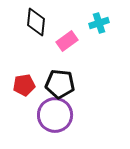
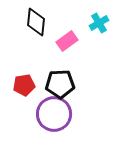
cyan cross: rotated 12 degrees counterclockwise
black pentagon: rotated 8 degrees counterclockwise
purple circle: moved 1 px left, 1 px up
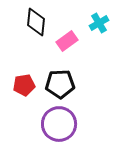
purple circle: moved 5 px right, 10 px down
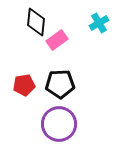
pink rectangle: moved 10 px left, 1 px up
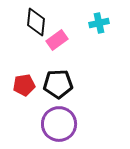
cyan cross: rotated 18 degrees clockwise
black pentagon: moved 2 px left
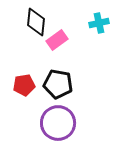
black pentagon: rotated 12 degrees clockwise
purple circle: moved 1 px left, 1 px up
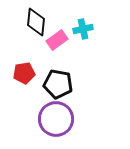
cyan cross: moved 16 px left, 6 px down
red pentagon: moved 12 px up
purple circle: moved 2 px left, 4 px up
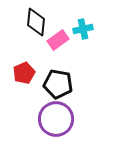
pink rectangle: moved 1 px right
red pentagon: rotated 15 degrees counterclockwise
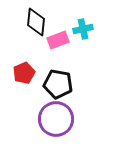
pink rectangle: rotated 15 degrees clockwise
